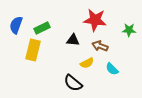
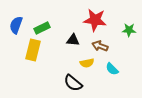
yellow semicircle: rotated 16 degrees clockwise
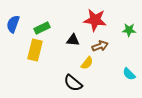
blue semicircle: moved 3 px left, 1 px up
brown arrow: rotated 140 degrees clockwise
yellow rectangle: moved 2 px right
yellow semicircle: rotated 40 degrees counterclockwise
cyan semicircle: moved 17 px right, 5 px down
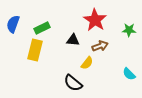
red star: rotated 25 degrees clockwise
